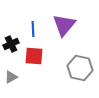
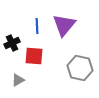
blue line: moved 4 px right, 3 px up
black cross: moved 1 px right, 1 px up
gray triangle: moved 7 px right, 3 px down
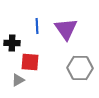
purple triangle: moved 2 px right, 4 px down; rotated 15 degrees counterclockwise
black cross: rotated 28 degrees clockwise
red square: moved 4 px left, 6 px down
gray hexagon: rotated 10 degrees counterclockwise
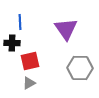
blue line: moved 17 px left, 4 px up
red square: moved 1 px up; rotated 18 degrees counterclockwise
gray triangle: moved 11 px right, 3 px down
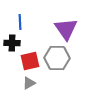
gray hexagon: moved 23 px left, 10 px up
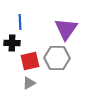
purple triangle: rotated 10 degrees clockwise
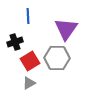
blue line: moved 8 px right, 6 px up
black cross: moved 3 px right, 1 px up; rotated 21 degrees counterclockwise
red square: rotated 18 degrees counterclockwise
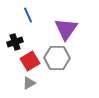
blue line: moved 1 px up; rotated 21 degrees counterclockwise
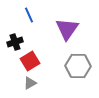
blue line: moved 1 px right
purple triangle: moved 1 px right
gray hexagon: moved 21 px right, 8 px down
gray triangle: moved 1 px right
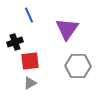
red square: rotated 24 degrees clockwise
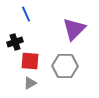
blue line: moved 3 px left, 1 px up
purple triangle: moved 7 px right; rotated 10 degrees clockwise
red square: rotated 12 degrees clockwise
gray hexagon: moved 13 px left
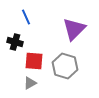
blue line: moved 3 px down
black cross: rotated 35 degrees clockwise
red square: moved 4 px right
gray hexagon: rotated 15 degrees clockwise
